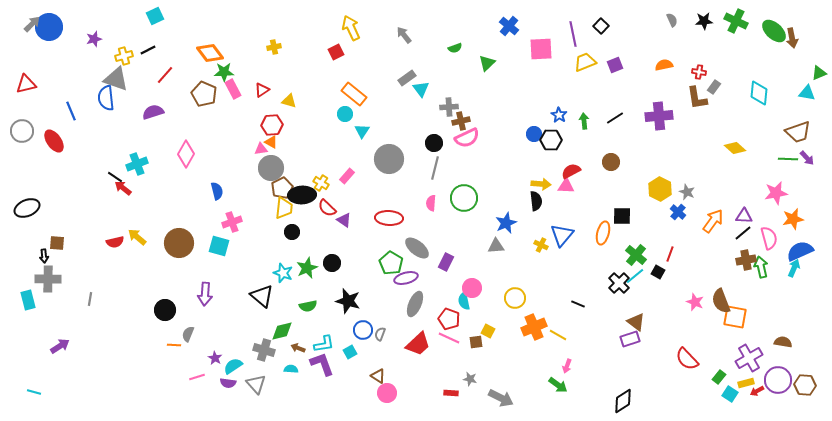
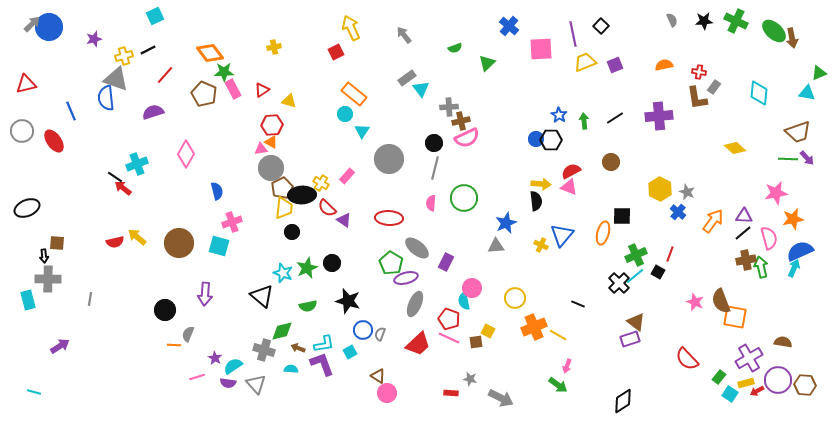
blue circle at (534, 134): moved 2 px right, 5 px down
pink triangle at (566, 186): moved 3 px right, 1 px down; rotated 18 degrees clockwise
green cross at (636, 255): rotated 25 degrees clockwise
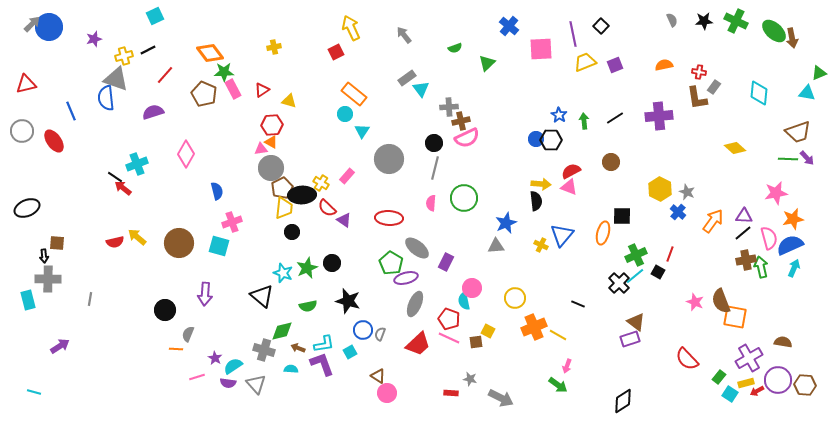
blue semicircle at (800, 251): moved 10 px left, 6 px up
orange line at (174, 345): moved 2 px right, 4 px down
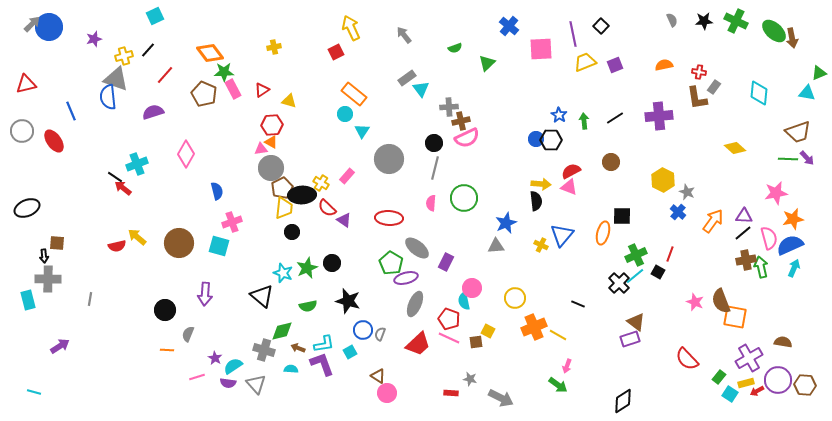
black line at (148, 50): rotated 21 degrees counterclockwise
blue semicircle at (106, 98): moved 2 px right, 1 px up
yellow hexagon at (660, 189): moved 3 px right, 9 px up
red semicircle at (115, 242): moved 2 px right, 4 px down
orange line at (176, 349): moved 9 px left, 1 px down
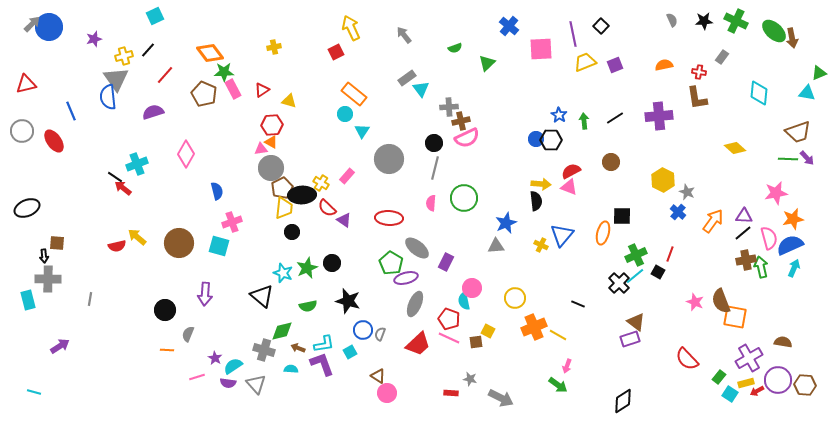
gray triangle at (116, 79): rotated 36 degrees clockwise
gray rectangle at (714, 87): moved 8 px right, 30 px up
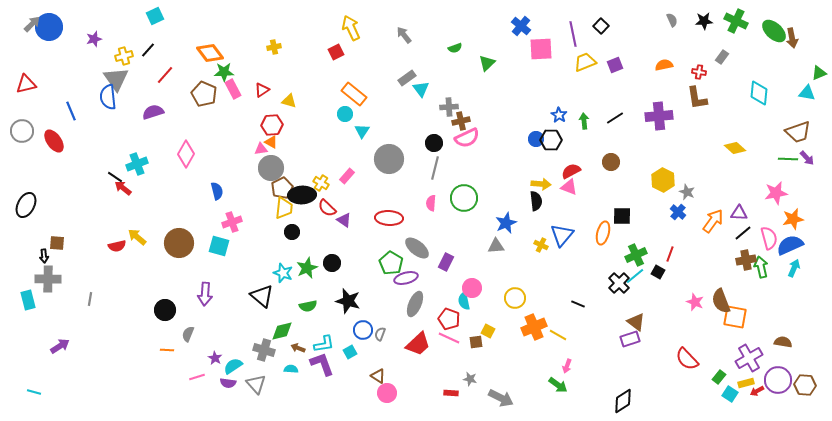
blue cross at (509, 26): moved 12 px right
black ellipse at (27, 208): moved 1 px left, 3 px up; rotated 40 degrees counterclockwise
purple triangle at (744, 216): moved 5 px left, 3 px up
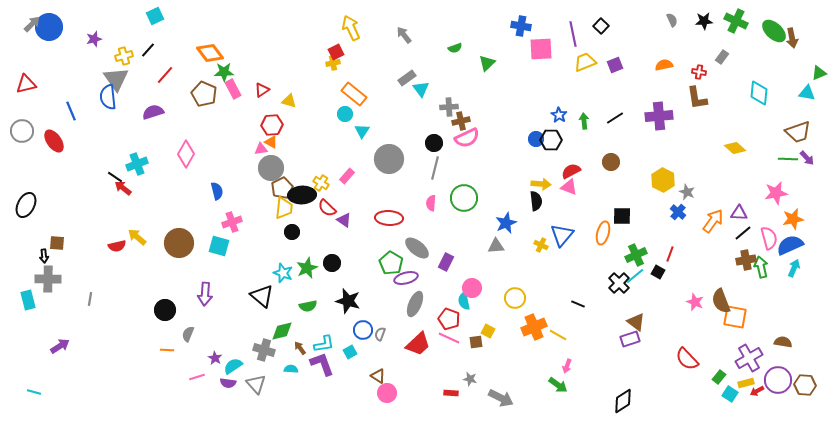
blue cross at (521, 26): rotated 30 degrees counterclockwise
yellow cross at (274, 47): moved 59 px right, 16 px down
brown arrow at (298, 348): moved 2 px right; rotated 32 degrees clockwise
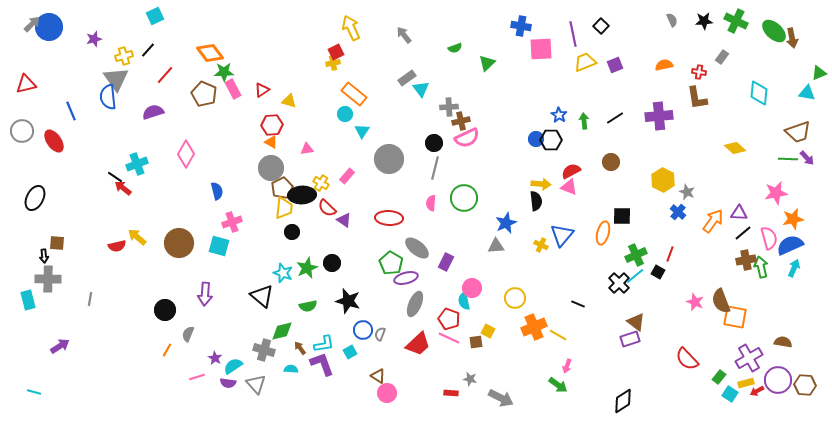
pink triangle at (261, 149): moved 46 px right
black ellipse at (26, 205): moved 9 px right, 7 px up
orange line at (167, 350): rotated 64 degrees counterclockwise
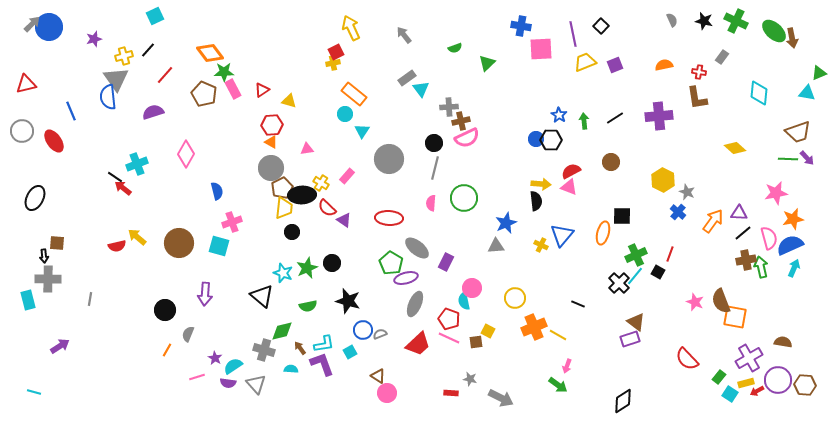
black star at (704, 21): rotated 18 degrees clockwise
cyan line at (635, 276): rotated 12 degrees counterclockwise
gray semicircle at (380, 334): rotated 48 degrees clockwise
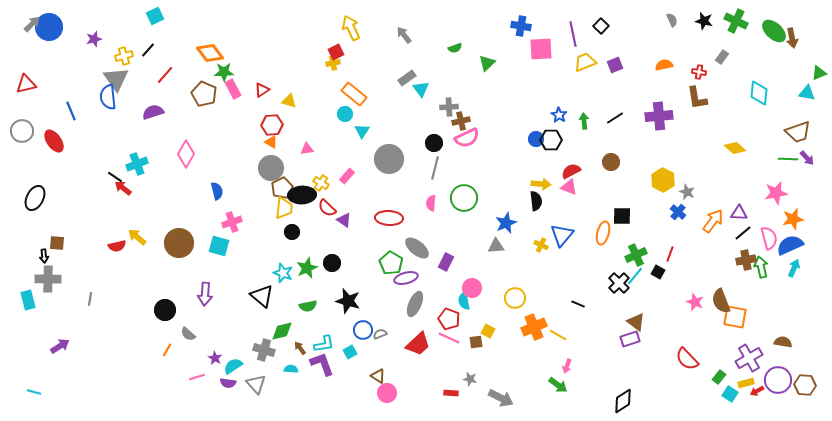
gray semicircle at (188, 334): rotated 70 degrees counterclockwise
